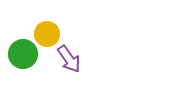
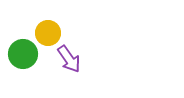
yellow circle: moved 1 px right, 1 px up
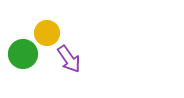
yellow circle: moved 1 px left
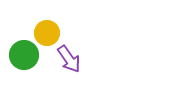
green circle: moved 1 px right, 1 px down
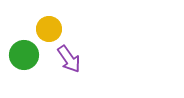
yellow circle: moved 2 px right, 4 px up
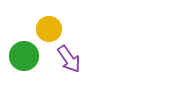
green circle: moved 1 px down
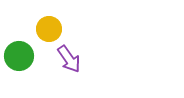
green circle: moved 5 px left
